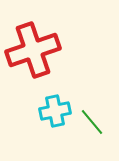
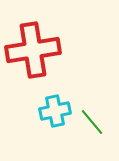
red cross: rotated 10 degrees clockwise
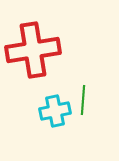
green line: moved 9 px left, 22 px up; rotated 44 degrees clockwise
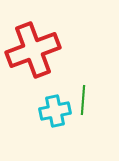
red cross: rotated 12 degrees counterclockwise
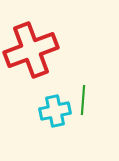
red cross: moved 2 px left
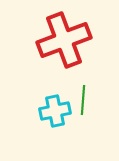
red cross: moved 33 px right, 10 px up
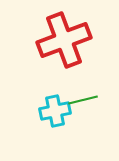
green line: rotated 72 degrees clockwise
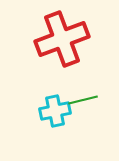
red cross: moved 2 px left, 1 px up
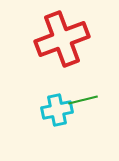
cyan cross: moved 2 px right, 1 px up
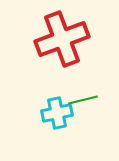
cyan cross: moved 3 px down
